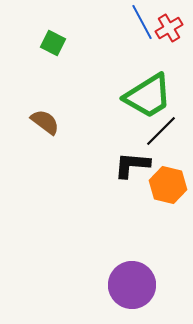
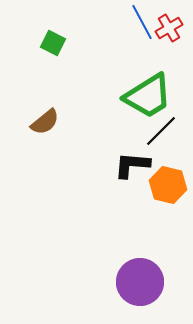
brown semicircle: rotated 104 degrees clockwise
purple circle: moved 8 px right, 3 px up
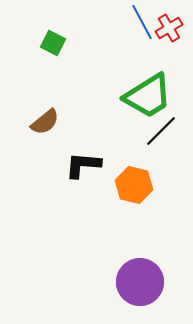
black L-shape: moved 49 px left
orange hexagon: moved 34 px left
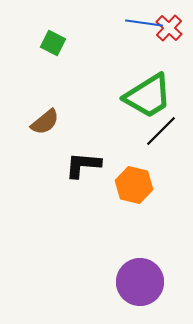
blue line: moved 2 px right, 1 px down; rotated 54 degrees counterclockwise
red cross: rotated 16 degrees counterclockwise
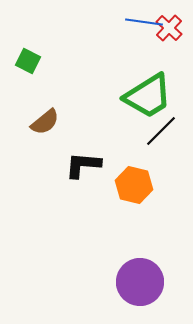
blue line: moved 1 px up
green square: moved 25 px left, 18 px down
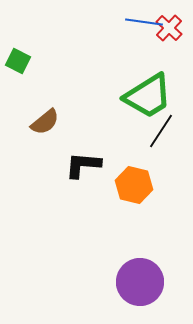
green square: moved 10 px left
black line: rotated 12 degrees counterclockwise
